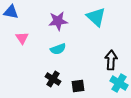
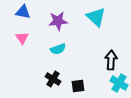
blue triangle: moved 12 px right
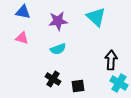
pink triangle: rotated 40 degrees counterclockwise
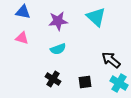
black arrow: rotated 54 degrees counterclockwise
black square: moved 7 px right, 4 px up
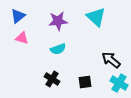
blue triangle: moved 5 px left, 4 px down; rotated 49 degrees counterclockwise
black cross: moved 1 px left
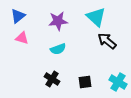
black arrow: moved 4 px left, 19 px up
cyan cross: moved 1 px left, 1 px up
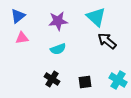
pink triangle: rotated 24 degrees counterclockwise
cyan cross: moved 2 px up
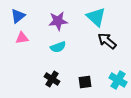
cyan semicircle: moved 2 px up
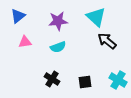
pink triangle: moved 3 px right, 4 px down
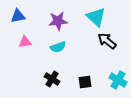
blue triangle: rotated 28 degrees clockwise
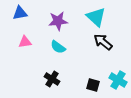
blue triangle: moved 2 px right, 3 px up
black arrow: moved 4 px left, 1 px down
cyan semicircle: rotated 56 degrees clockwise
black square: moved 8 px right, 3 px down; rotated 24 degrees clockwise
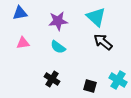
pink triangle: moved 2 px left, 1 px down
black square: moved 3 px left, 1 px down
